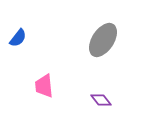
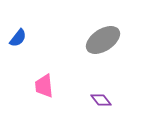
gray ellipse: rotated 24 degrees clockwise
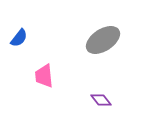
blue semicircle: moved 1 px right
pink trapezoid: moved 10 px up
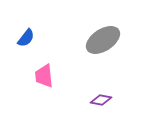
blue semicircle: moved 7 px right
purple diamond: rotated 40 degrees counterclockwise
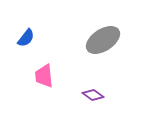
purple diamond: moved 8 px left, 5 px up; rotated 25 degrees clockwise
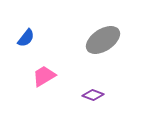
pink trapezoid: rotated 65 degrees clockwise
purple diamond: rotated 15 degrees counterclockwise
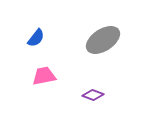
blue semicircle: moved 10 px right
pink trapezoid: rotated 20 degrees clockwise
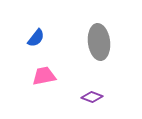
gray ellipse: moved 4 px left, 2 px down; rotated 64 degrees counterclockwise
purple diamond: moved 1 px left, 2 px down
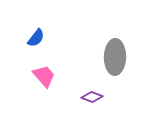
gray ellipse: moved 16 px right, 15 px down; rotated 8 degrees clockwise
pink trapezoid: rotated 60 degrees clockwise
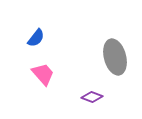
gray ellipse: rotated 16 degrees counterclockwise
pink trapezoid: moved 1 px left, 2 px up
